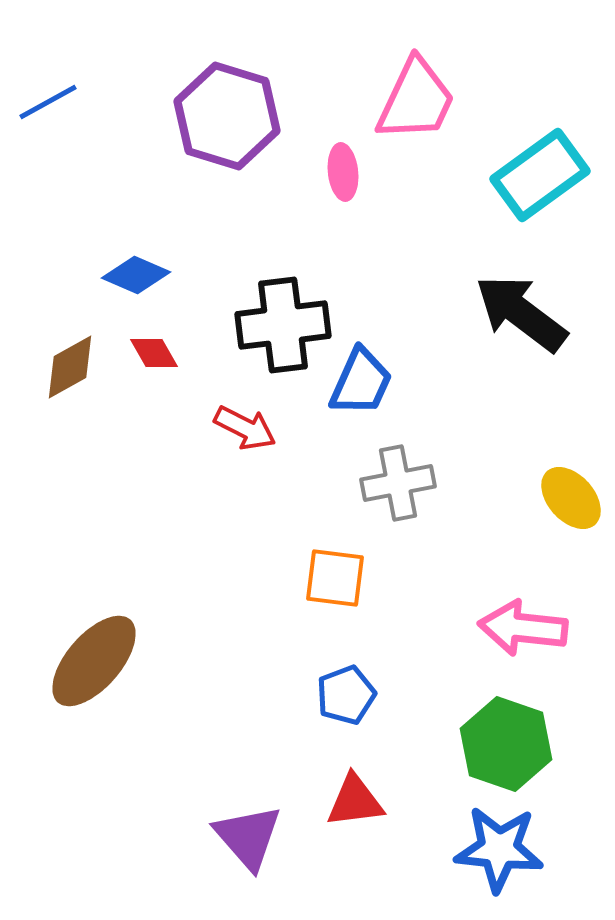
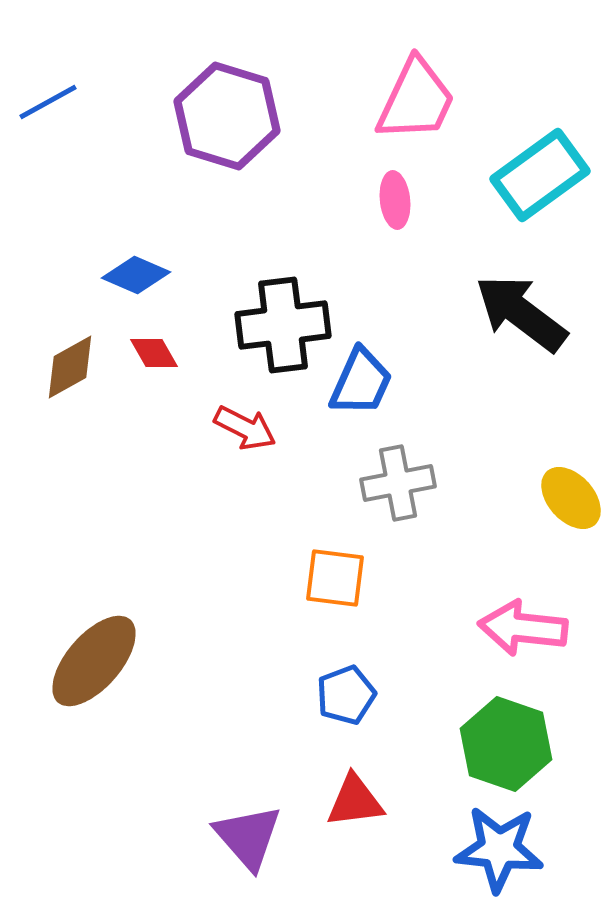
pink ellipse: moved 52 px right, 28 px down
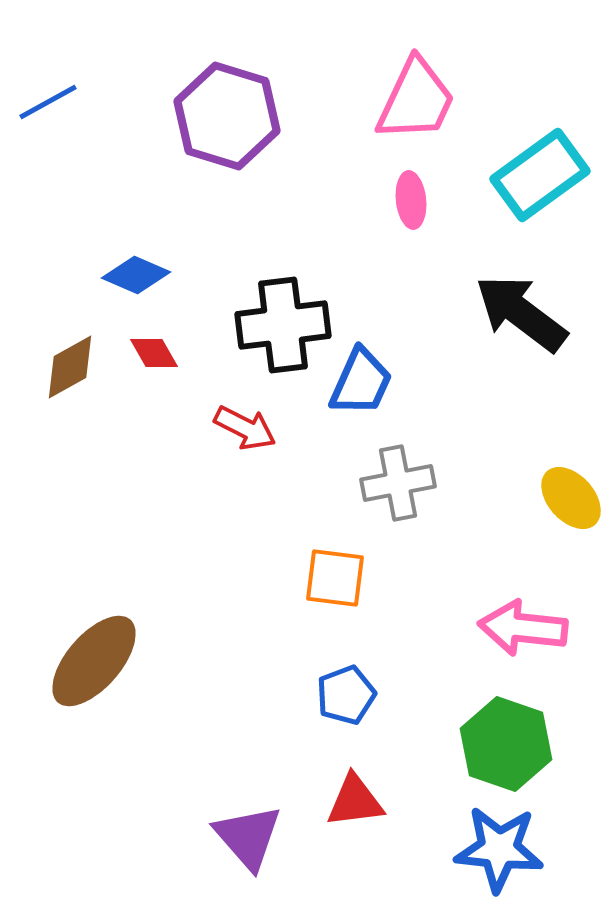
pink ellipse: moved 16 px right
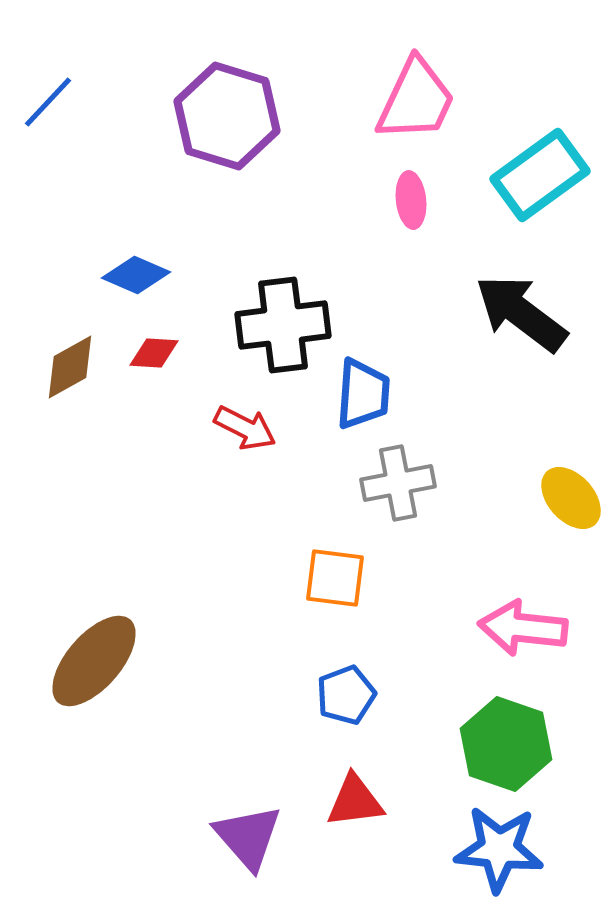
blue line: rotated 18 degrees counterclockwise
red diamond: rotated 57 degrees counterclockwise
blue trapezoid: moved 2 px right, 12 px down; rotated 20 degrees counterclockwise
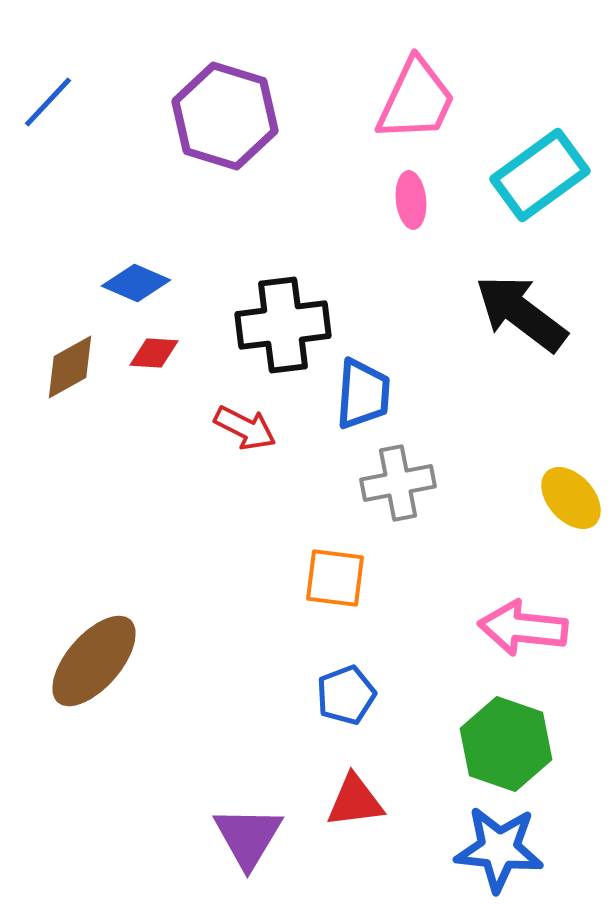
purple hexagon: moved 2 px left
blue diamond: moved 8 px down
purple triangle: rotated 12 degrees clockwise
